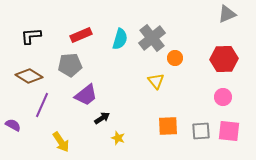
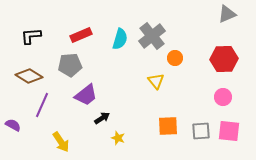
gray cross: moved 2 px up
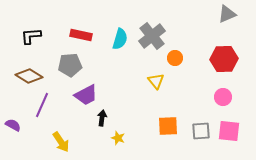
red rectangle: rotated 35 degrees clockwise
purple trapezoid: rotated 10 degrees clockwise
black arrow: rotated 49 degrees counterclockwise
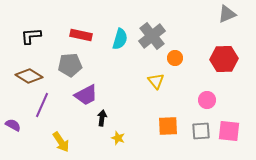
pink circle: moved 16 px left, 3 px down
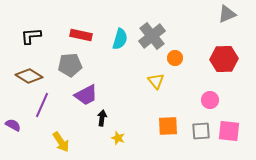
pink circle: moved 3 px right
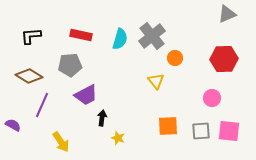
pink circle: moved 2 px right, 2 px up
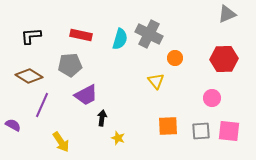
gray cross: moved 3 px left, 2 px up; rotated 24 degrees counterclockwise
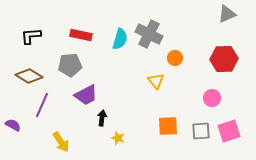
pink square: rotated 25 degrees counterclockwise
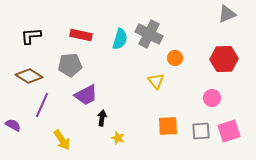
yellow arrow: moved 1 px right, 2 px up
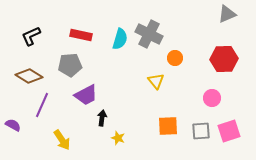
black L-shape: rotated 20 degrees counterclockwise
